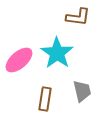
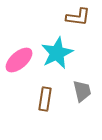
cyan star: rotated 12 degrees clockwise
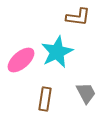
cyan star: moved 1 px up
pink ellipse: moved 2 px right
gray trapezoid: moved 4 px right, 2 px down; rotated 15 degrees counterclockwise
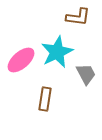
gray trapezoid: moved 19 px up
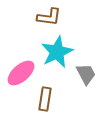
brown L-shape: moved 29 px left
pink ellipse: moved 13 px down
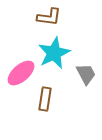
cyan star: moved 3 px left, 1 px down
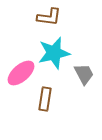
cyan star: rotated 12 degrees clockwise
gray trapezoid: moved 2 px left
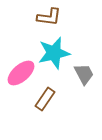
brown rectangle: rotated 25 degrees clockwise
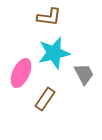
pink ellipse: rotated 24 degrees counterclockwise
